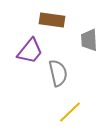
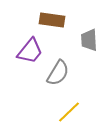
gray semicircle: rotated 44 degrees clockwise
yellow line: moved 1 px left
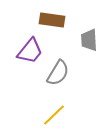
yellow line: moved 15 px left, 3 px down
